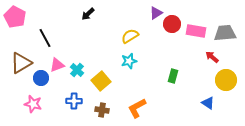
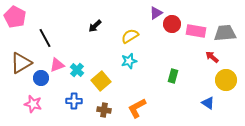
black arrow: moved 7 px right, 12 px down
brown cross: moved 2 px right
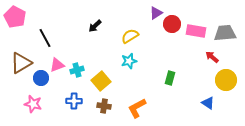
cyan cross: rotated 32 degrees clockwise
green rectangle: moved 3 px left, 2 px down
brown cross: moved 4 px up
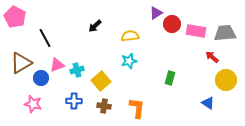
yellow semicircle: rotated 24 degrees clockwise
orange L-shape: rotated 125 degrees clockwise
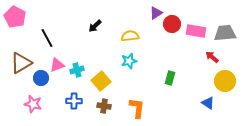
black line: moved 2 px right
yellow circle: moved 1 px left, 1 px down
